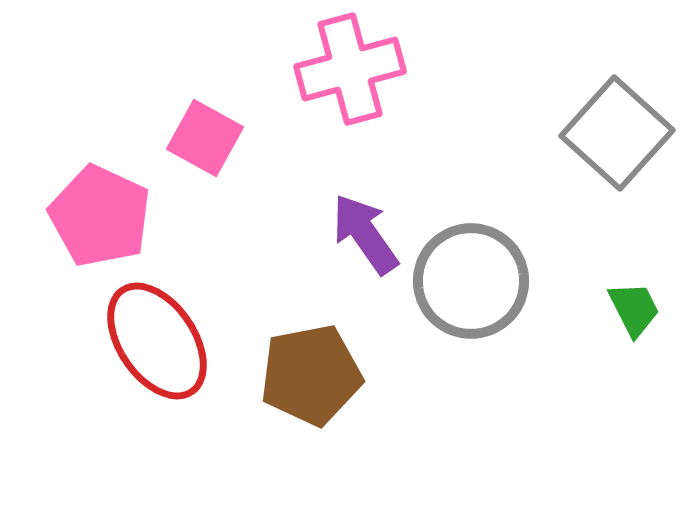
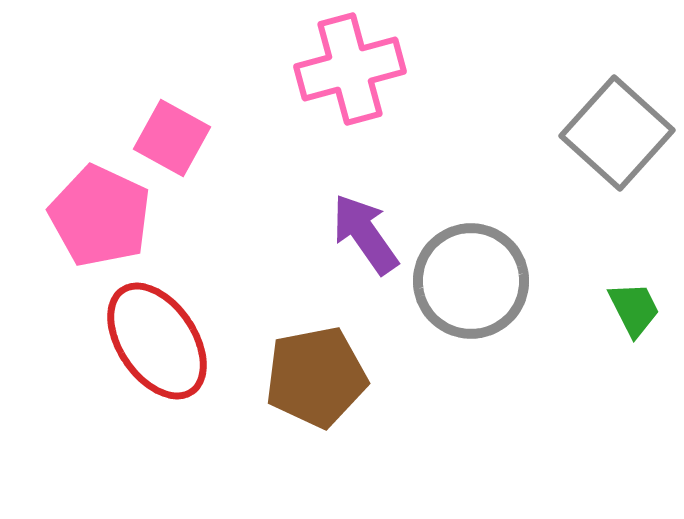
pink square: moved 33 px left
brown pentagon: moved 5 px right, 2 px down
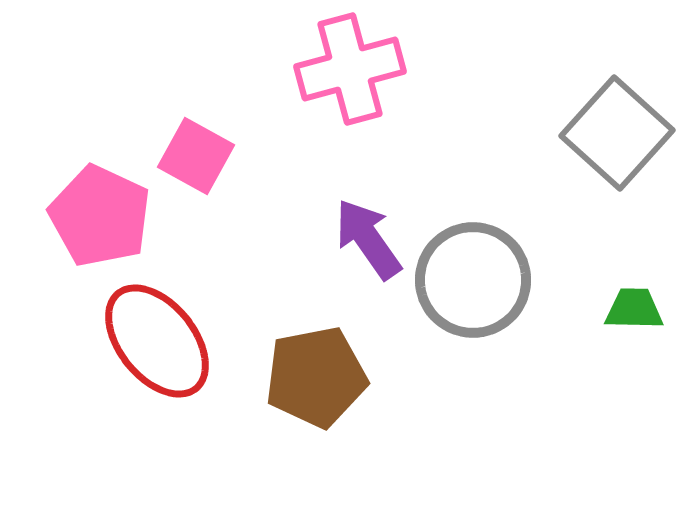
pink square: moved 24 px right, 18 px down
purple arrow: moved 3 px right, 5 px down
gray circle: moved 2 px right, 1 px up
green trapezoid: rotated 62 degrees counterclockwise
red ellipse: rotated 5 degrees counterclockwise
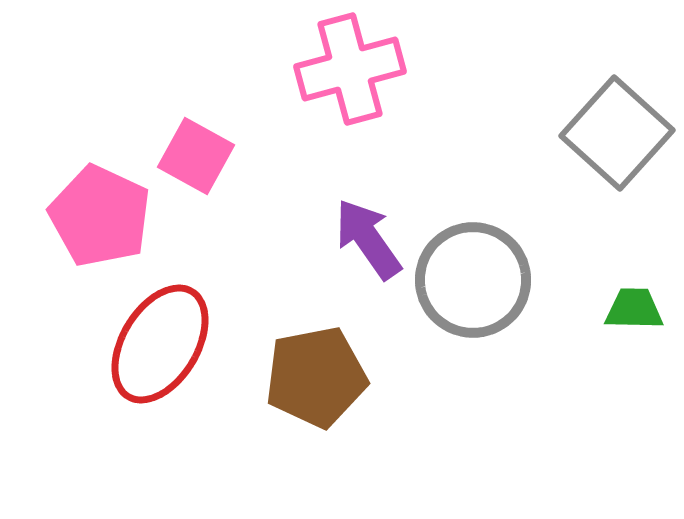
red ellipse: moved 3 px right, 3 px down; rotated 70 degrees clockwise
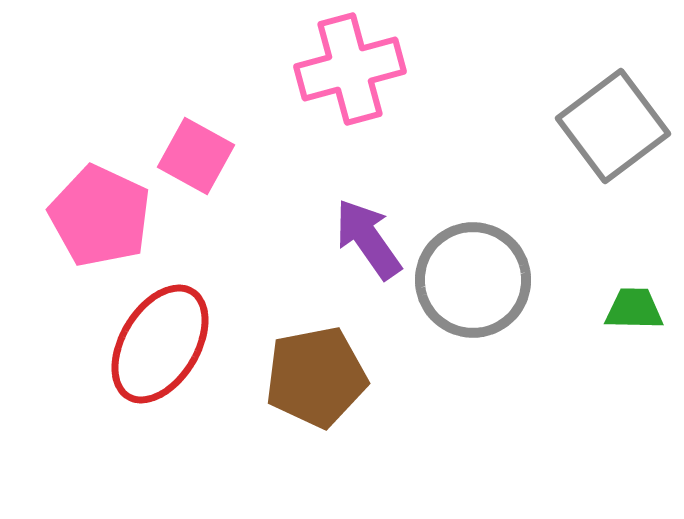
gray square: moved 4 px left, 7 px up; rotated 11 degrees clockwise
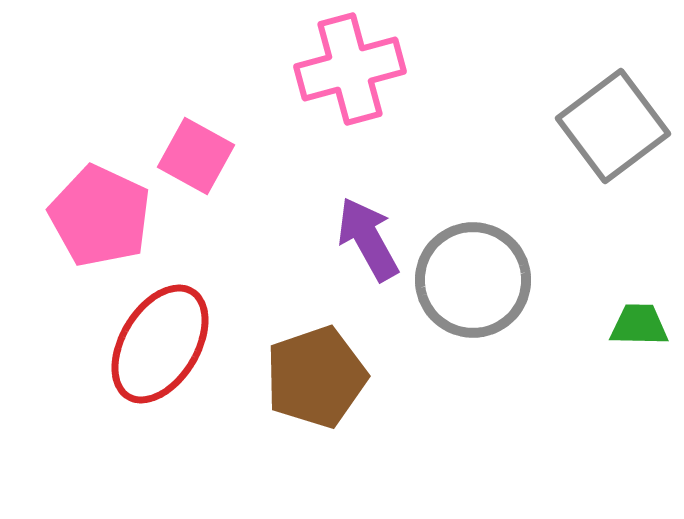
purple arrow: rotated 6 degrees clockwise
green trapezoid: moved 5 px right, 16 px down
brown pentagon: rotated 8 degrees counterclockwise
